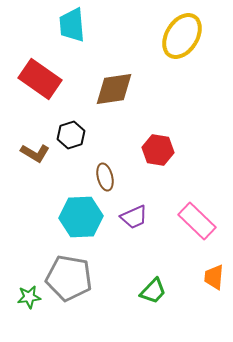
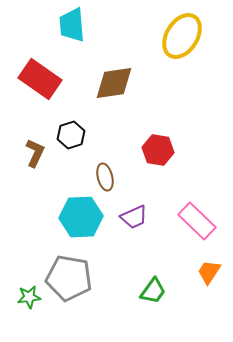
brown diamond: moved 6 px up
brown L-shape: rotated 96 degrees counterclockwise
orange trapezoid: moved 5 px left, 5 px up; rotated 28 degrees clockwise
green trapezoid: rotated 8 degrees counterclockwise
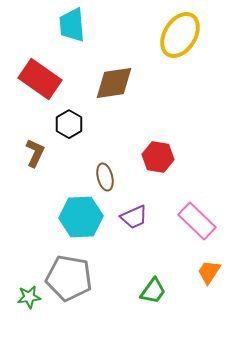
yellow ellipse: moved 2 px left, 1 px up
black hexagon: moved 2 px left, 11 px up; rotated 12 degrees counterclockwise
red hexagon: moved 7 px down
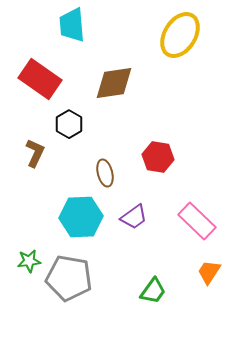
brown ellipse: moved 4 px up
purple trapezoid: rotated 12 degrees counterclockwise
green star: moved 36 px up
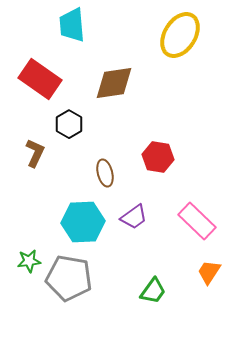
cyan hexagon: moved 2 px right, 5 px down
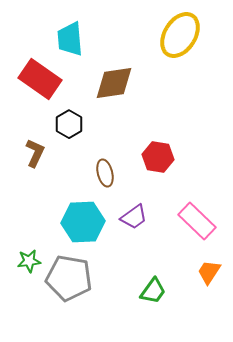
cyan trapezoid: moved 2 px left, 14 px down
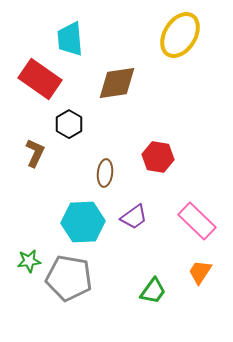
brown diamond: moved 3 px right
brown ellipse: rotated 20 degrees clockwise
orange trapezoid: moved 9 px left
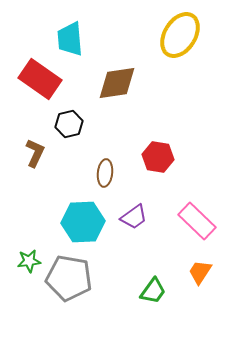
black hexagon: rotated 16 degrees clockwise
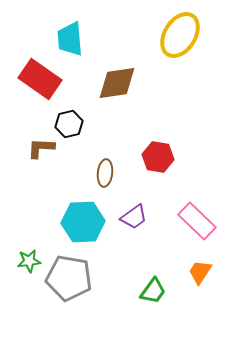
brown L-shape: moved 6 px right, 5 px up; rotated 112 degrees counterclockwise
